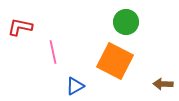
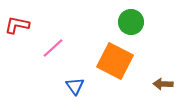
green circle: moved 5 px right
red L-shape: moved 3 px left, 2 px up
pink line: moved 4 px up; rotated 60 degrees clockwise
blue triangle: rotated 36 degrees counterclockwise
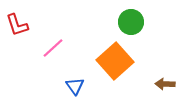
red L-shape: rotated 120 degrees counterclockwise
orange square: rotated 21 degrees clockwise
brown arrow: moved 2 px right
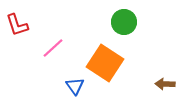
green circle: moved 7 px left
orange square: moved 10 px left, 2 px down; rotated 15 degrees counterclockwise
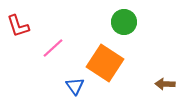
red L-shape: moved 1 px right, 1 px down
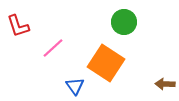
orange square: moved 1 px right
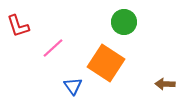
blue triangle: moved 2 px left
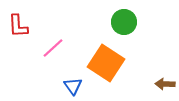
red L-shape: rotated 15 degrees clockwise
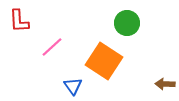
green circle: moved 3 px right, 1 px down
red L-shape: moved 1 px right, 5 px up
pink line: moved 1 px left, 1 px up
orange square: moved 2 px left, 2 px up
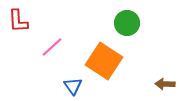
red L-shape: moved 1 px left
